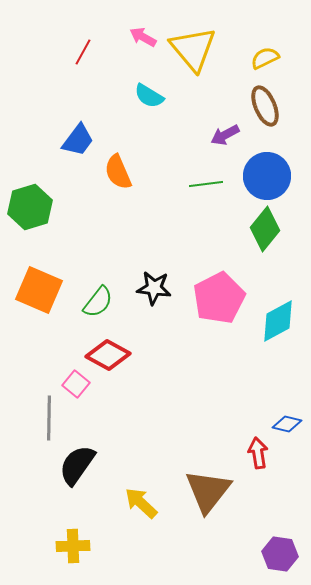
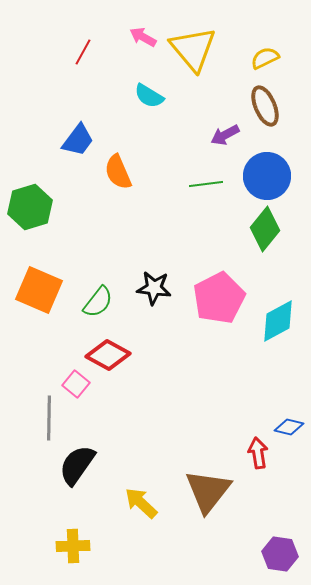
blue diamond: moved 2 px right, 3 px down
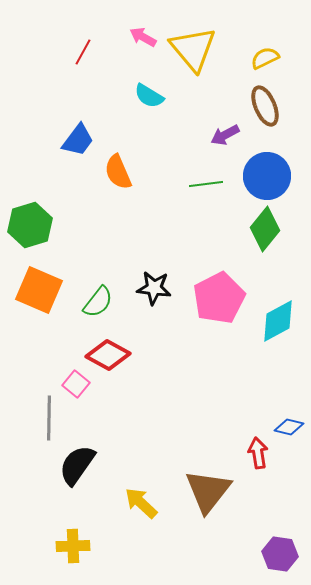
green hexagon: moved 18 px down
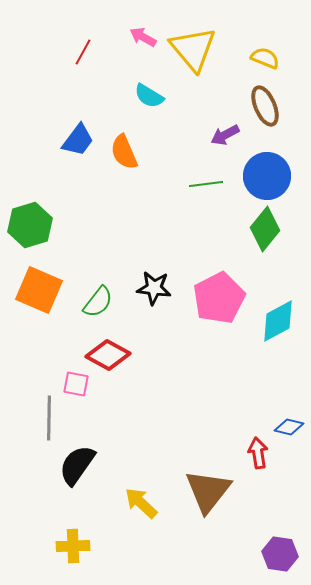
yellow semicircle: rotated 48 degrees clockwise
orange semicircle: moved 6 px right, 20 px up
pink square: rotated 28 degrees counterclockwise
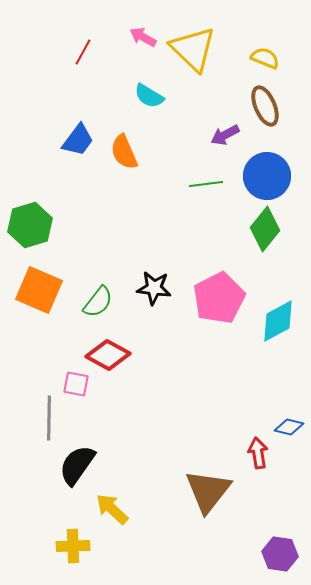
yellow triangle: rotated 6 degrees counterclockwise
yellow arrow: moved 29 px left, 6 px down
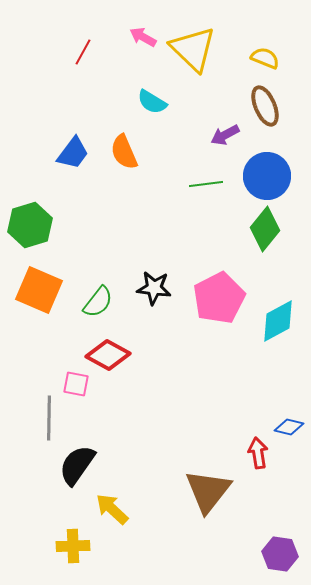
cyan semicircle: moved 3 px right, 6 px down
blue trapezoid: moved 5 px left, 13 px down
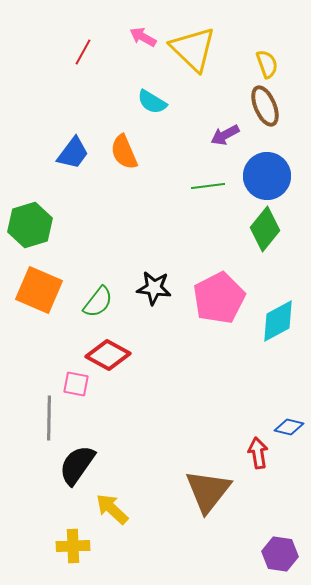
yellow semicircle: moved 2 px right, 6 px down; rotated 48 degrees clockwise
green line: moved 2 px right, 2 px down
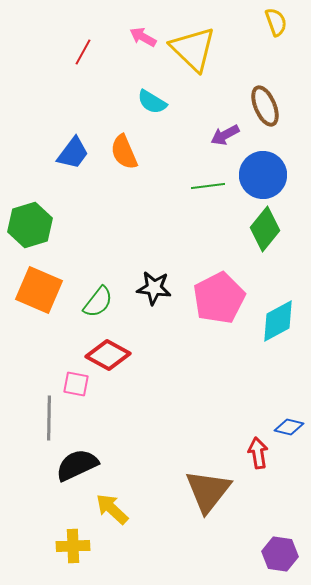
yellow semicircle: moved 9 px right, 42 px up
blue circle: moved 4 px left, 1 px up
black semicircle: rotated 30 degrees clockwise
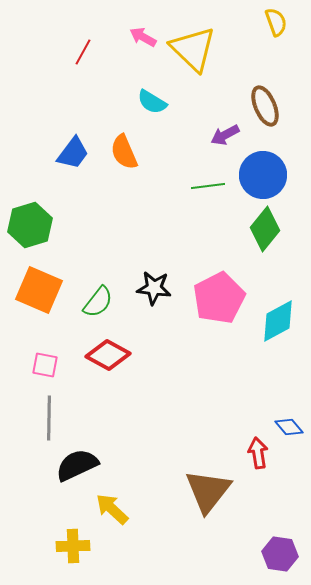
pink square: moved 31 px left, 19 px up
blue diamond: rotated 36 degrees clockwise
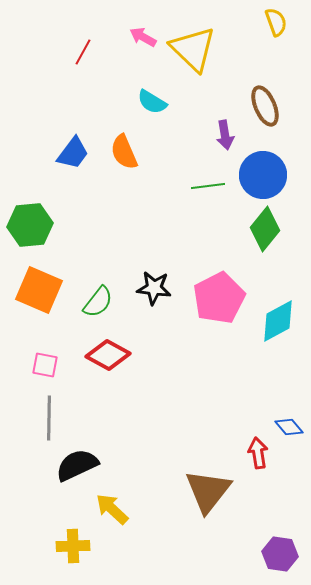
purple arrow: rotated 72 degrees counterclockwise
green hexagon: rotated 12 degrees clockwise
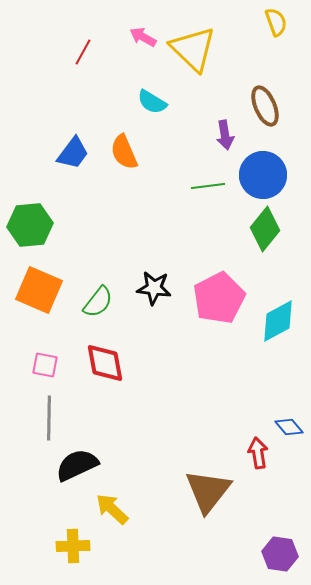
red diamond: moved 3 px left, 8 px down; rotated 51 degrees clockwise
